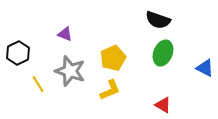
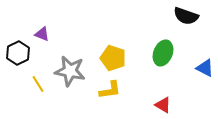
black semicircle: moved 28 px right, 4 px up
purple triangle: moved 23 px left
yellow pentagon: rotated 30 degrees counterclockwise
gray star: rotated 8 degrees counterclockwise
yellow L-shape: rotated 15 degrees clockwise
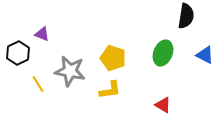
black semicircle: rotated 100 degrees counterclockwise
blue triangle: moved 13 px up
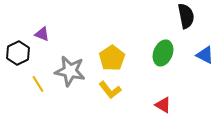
black semicircle: rotated 20 degrees counterclockwise
yellow pentagon: moved 1 px left; rotated 20 degrees clockwise
yellow L-shape: rotated 60 degrees clockwise
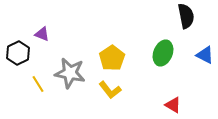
gray star: moved 2 px down
red triangle: moved 10 px right
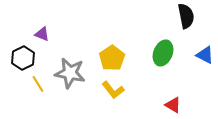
black hexagon: moved 5 px right, 5 px down
yellow L-shape: moved 3 px right
